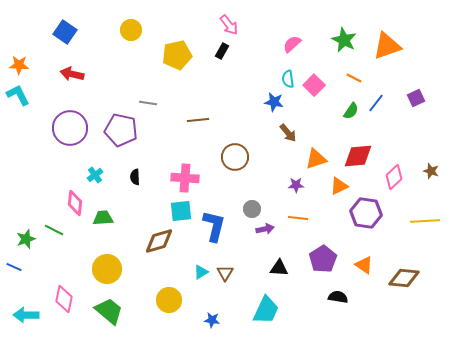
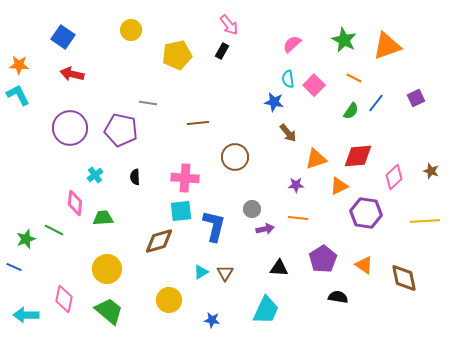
blue square at (65, 32): moved 2 px left, 5 px down
brown line at (198, 120): moved 3 px down
brown diamond at (404, 278): rotated 72 degrees clockwise
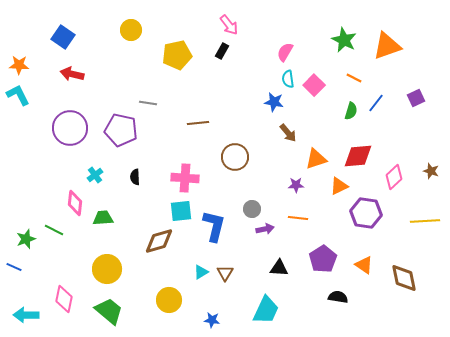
pink semicircle at (292, 44): moved 7 px left, 8 px down; rotated 18 degrees counterclockwise
green semicircle at (351, 111): rotated 18 degrees counterclockwise
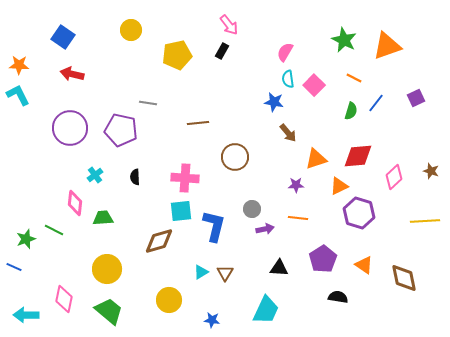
purple hexagon at (366, 213): moved 7 px left; rotated 8 degrees clockwise
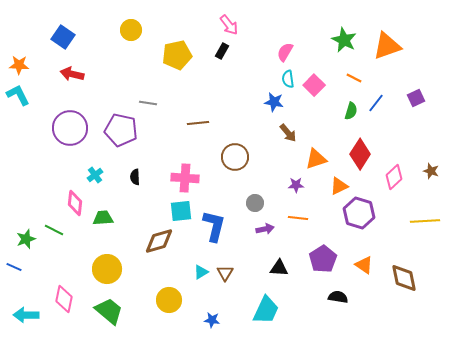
red diamond at (358, 156): moved 2 px right, 2 px up; rotated 52 degrees counterclockwise
gray circle at (252, 209): moved 3 px right, 6 px up
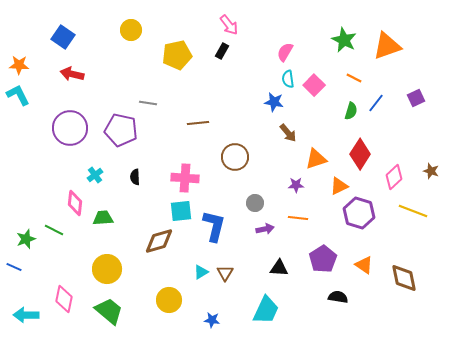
yellow line at (425, 221): moved 12 px left, 10 px up; rotated 24 degrees clockwise
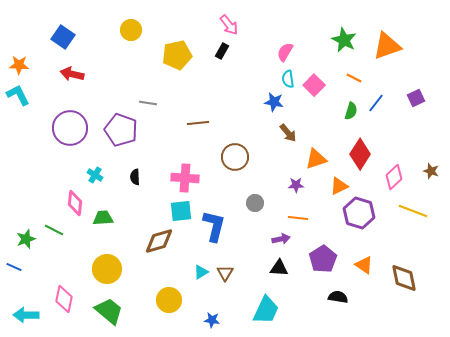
purple pentagon at (121, 130): rotated 8 degrees clockwise
cyan cross at (95, 175): rotated 21 degrees counterclockwise
purple arrow at (265, 229): moved 16 px right, 10 px down
